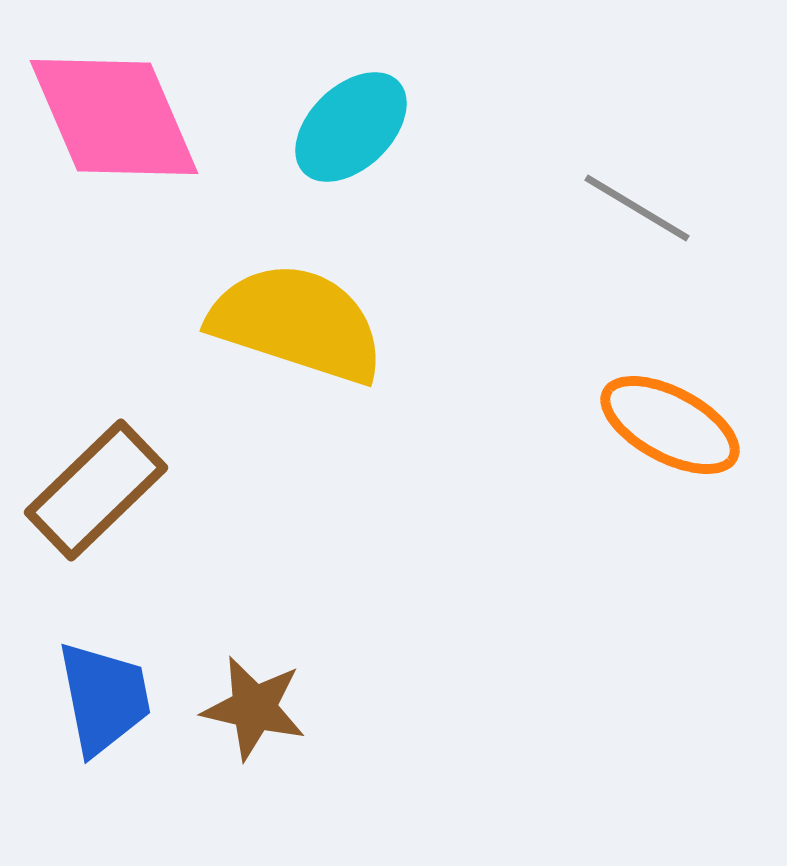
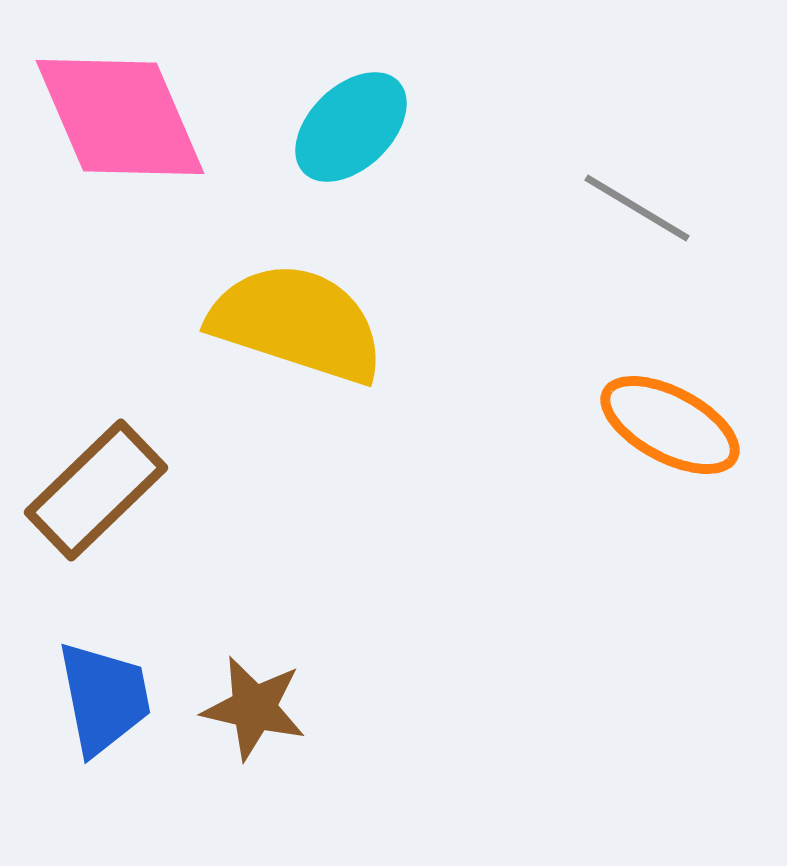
pink diamond: moved 6 px right
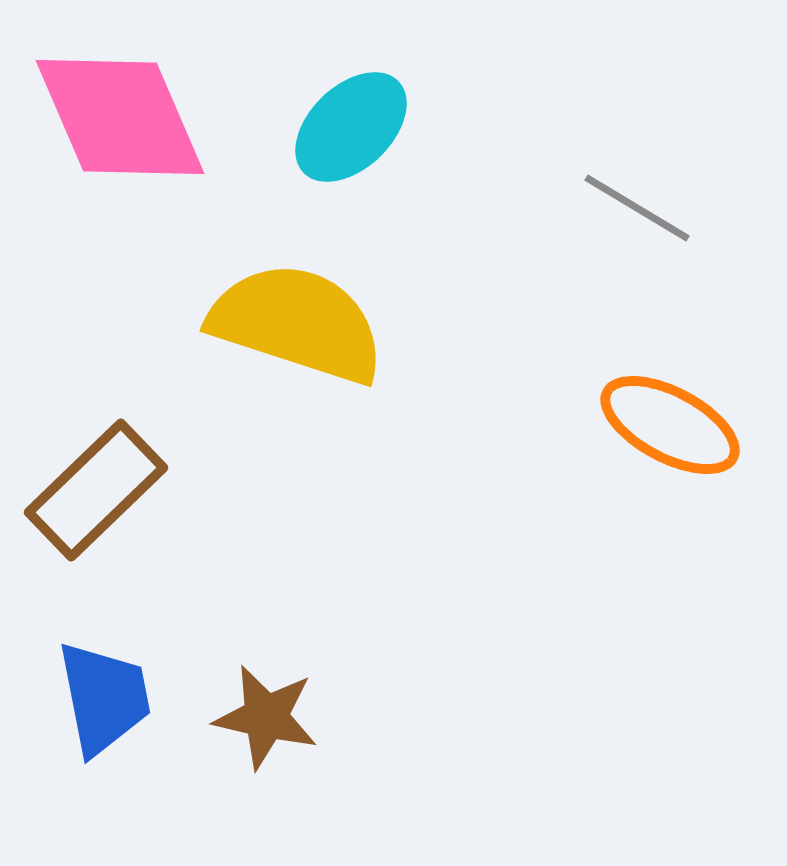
brown star: moved 12 px right, 9 px down
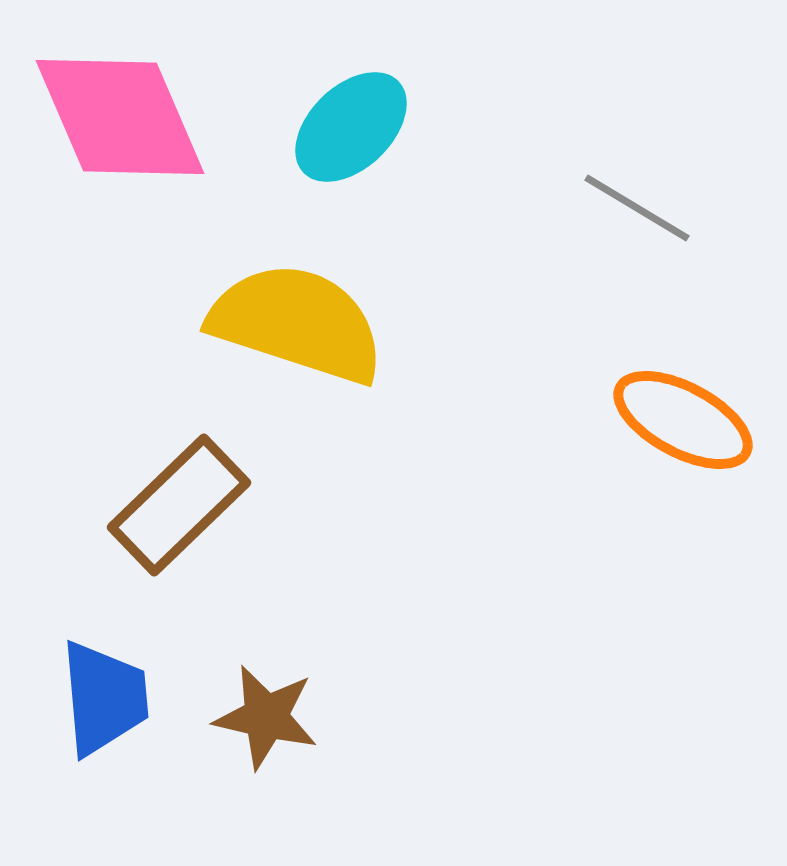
orange ellipse: moved 13 px right, 5 px up
brown rectangle: moved 83 px right, 15 px down
blue trapezoid: rotated 6 degrees clockwise
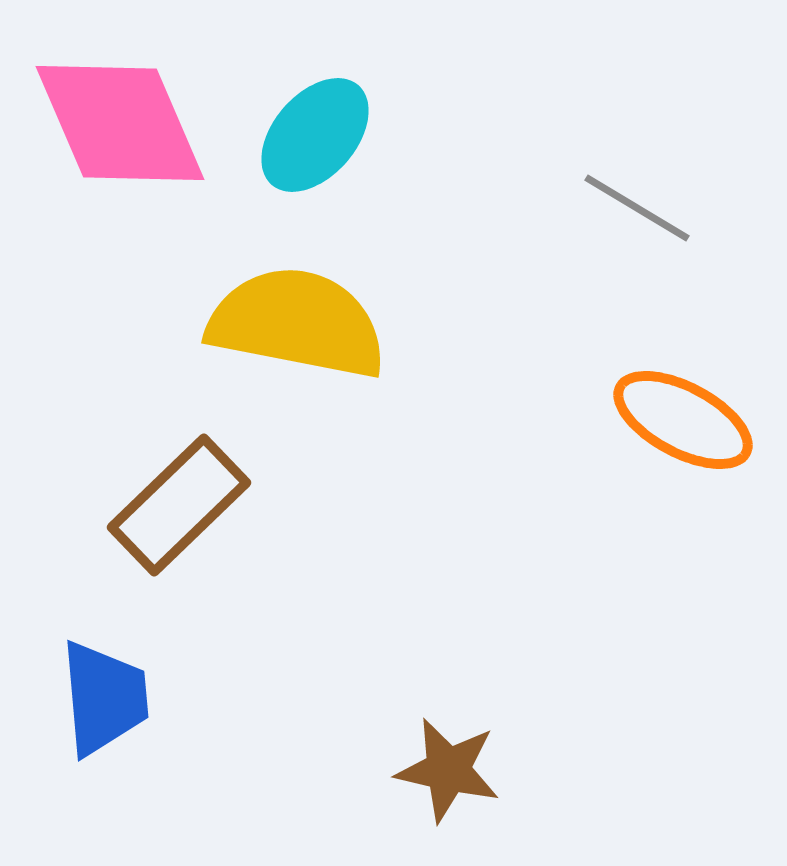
pink diamond: moved 6 px down
cyan ellipse: moved 36 px left, 8 px down; rotated 5 degrees counterclockwise
yellow semicircle: rotated 7 degrees counterclockwise
brown star: moved 182 px right, 53 px down
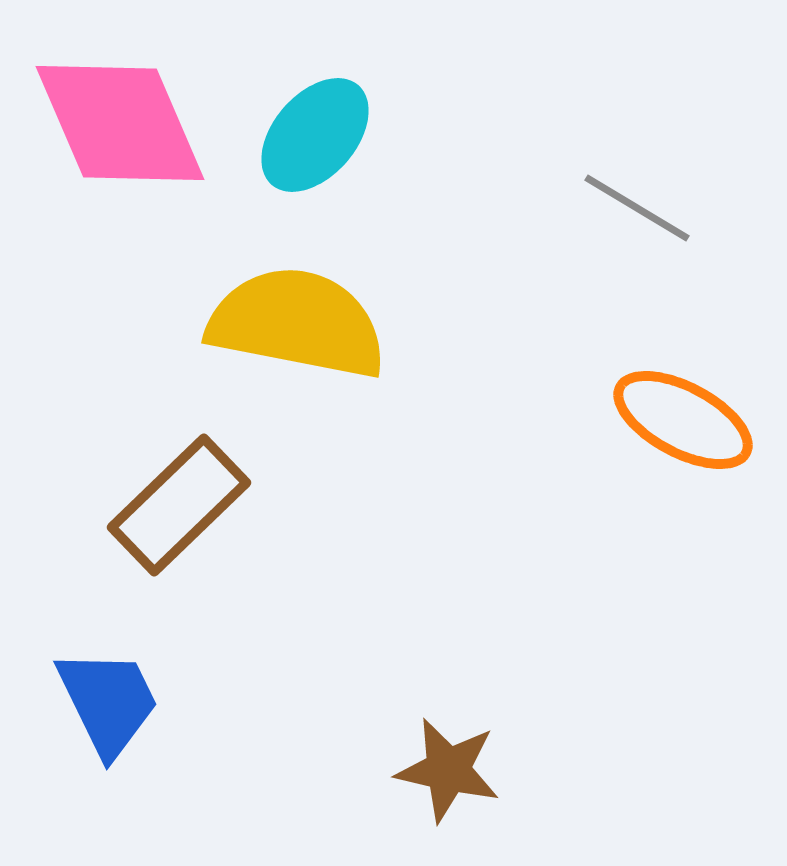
blue trapezoid: moved 4 px right, 4 px down; rotated 21 degrees counterclockwise
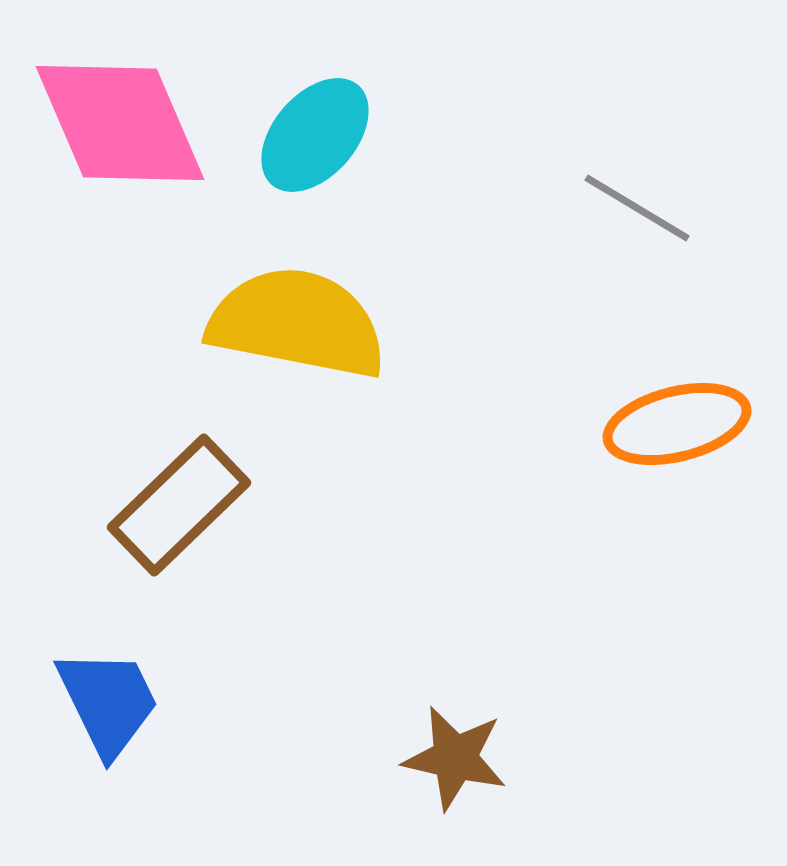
orange ellipse: moved 6 px left, 4 px down; rotated 42 degrees counterclockwise
brown star: moved 7 px right, 12 px up
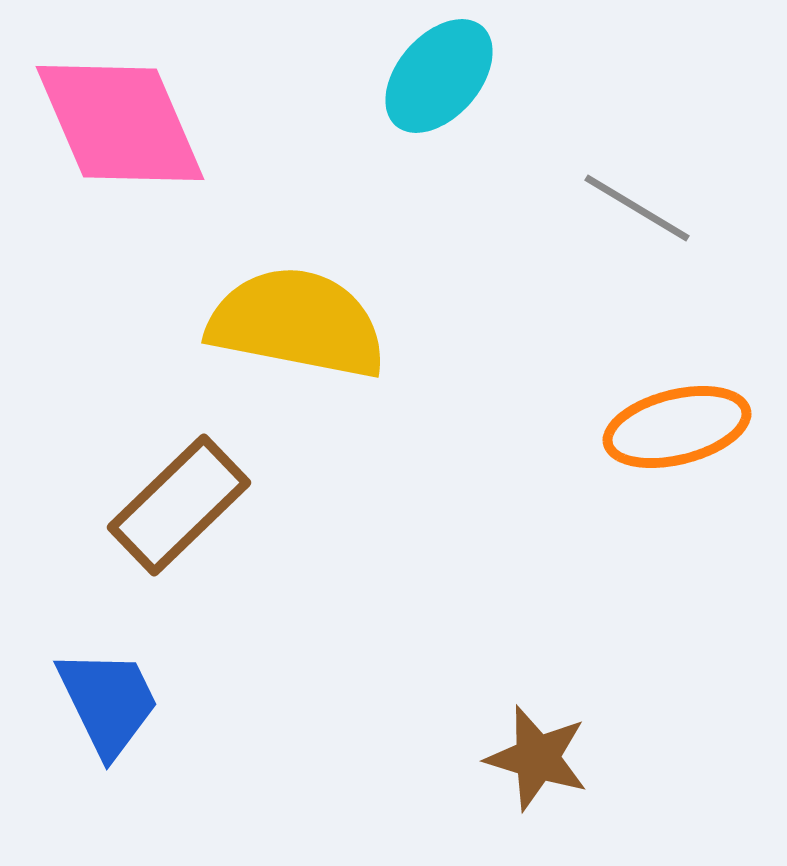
cyan ellipse: moved 124 px right, 59 px up
orange ellipse: moved 3 px down
brown star: moved 82 px right; rotated 4 degrees clockwise
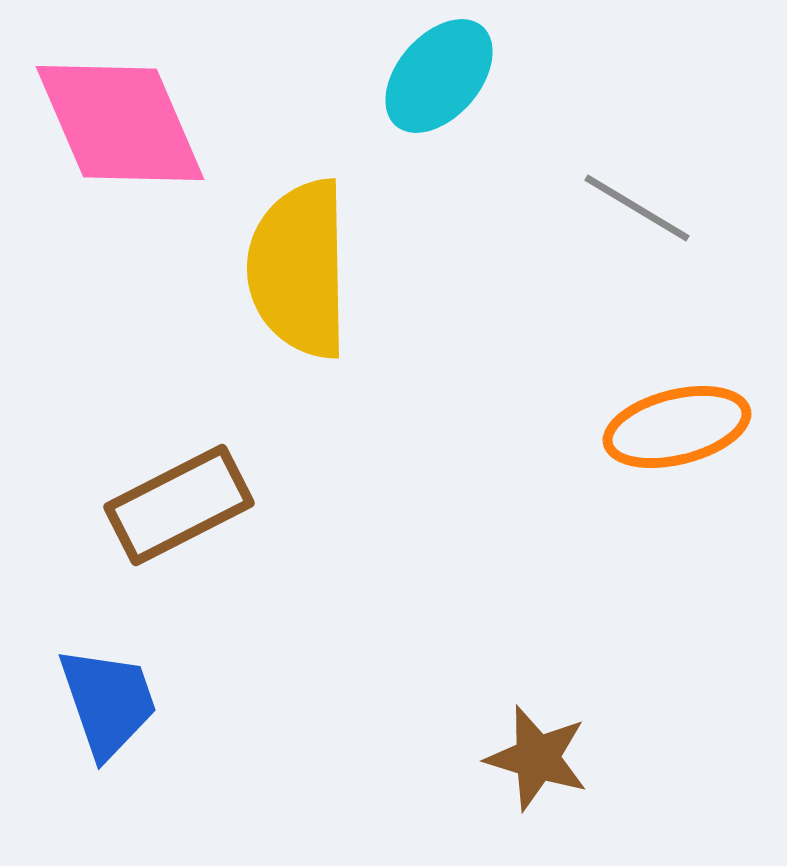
yellow semicircle: moved 2 px right, 54 px up; rotated 102 degrees counterclockwise
brown rectangle: rotated 17 degrees clockwise
blue trapezoid: rotated 7 degrees clockwise
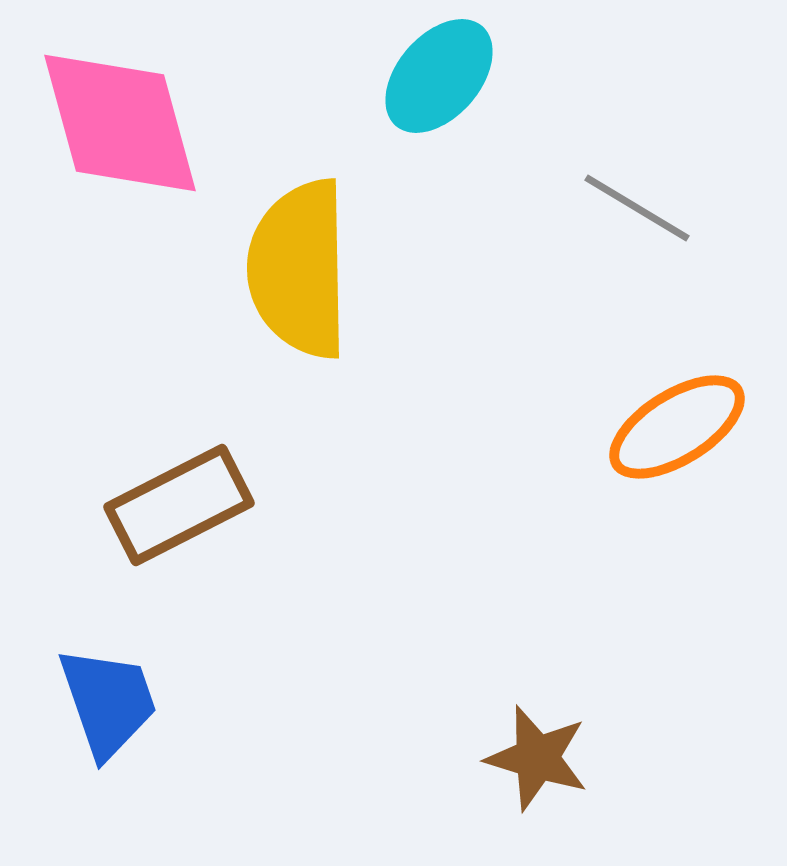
pink diamond: rotated 8 degrees clockwise
orange ellipse: rotated 18 degrees counterclockwise
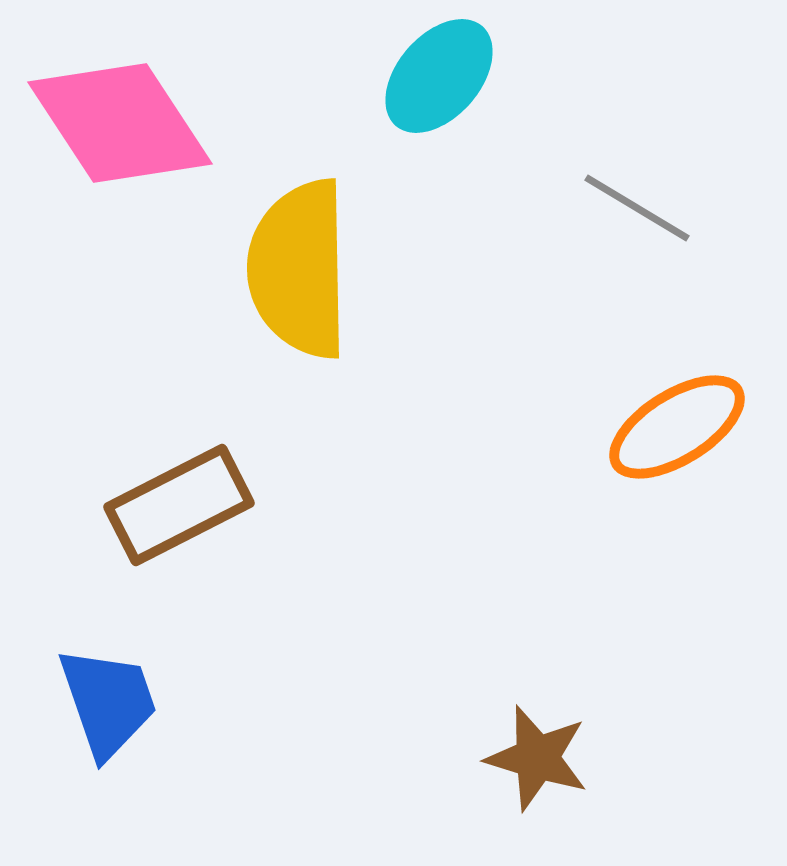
pink diamond: rotated 18 degrees counterclockwise
